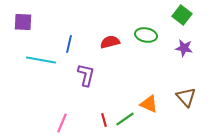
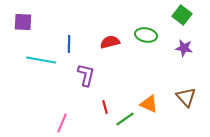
blue line: rotated 12 degrees counterclockwise
red line: moved 1 px right, 13 px up
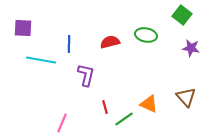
purple square: moved 6 px down
purple star: moved 7 px right
green line: moved 1 px left
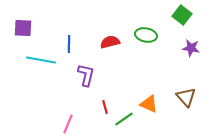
pink line: moved 6 px right, 1 px down
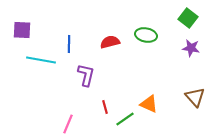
green square: moved 6 px right, 3 px down
purple square: moved 1 px left, 2 px down
brown triangle: moved 9 px right
green line: moved 1 px right
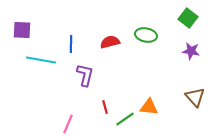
blue line: moved 2 px right
purple star: moved 3 px down
purple L-shape: moved 1 px left
orange triangle: moved 3 px down; rotated 18 degrees counterclockwise
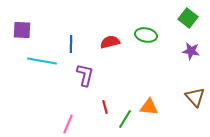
cyan line: moved 1 px right, 1 px down
green line: rotated 24 degrees counterclockwise
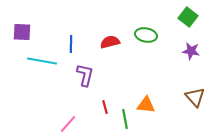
green square: moved 1 px up
purple square: moved 2 px down
orange triangle: moved 3 px left, 2 px up
green line: rotated 42 degrees counterclockwise
pink line: rotated 18 degrees clockwise
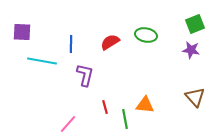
green square: moved 7 px right, 7 px down; rotated 30 degrees clockwise
red semicircle: rotated 18 degrees counterclockwise
purple star: moved 1 px up
orange triangle: moved 1 px left
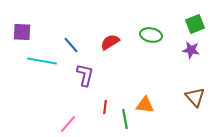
green ellipse: moved 5 px right
blue line: moved 1 px down; rotated 42 degrees counterclockwise
red line: rotated 24 degrees clockwise
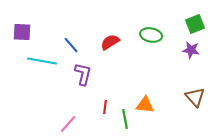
purple L-shape: moved 2 px left, 1 px up
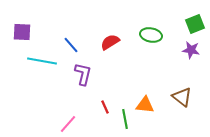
brown triangle: moved 13 px left; rotated 10 degrees counterclockwise
red line: rotated 32 degrees counterclockwise
